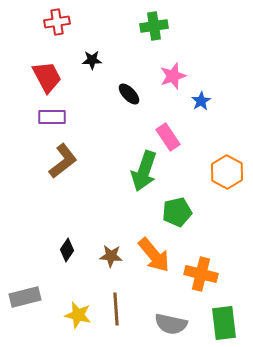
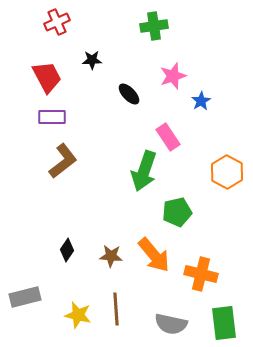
red cross: rotated 15 degrees counterclockwise
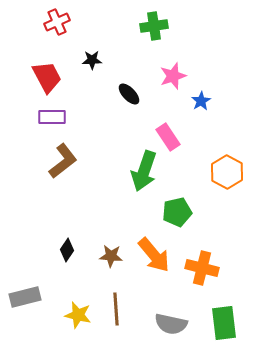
orange cross: moved 1 px right, 6 px up
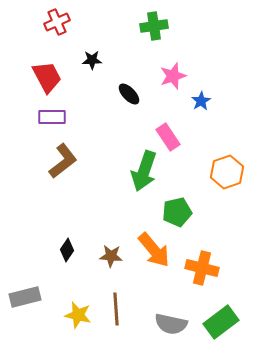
orange hexagon: rotated 12 degrees clockwise
orange arrow: moved 5 px up
green rectangle: moved 3 px left, 1 px up; rotated 60 degrees clockwise
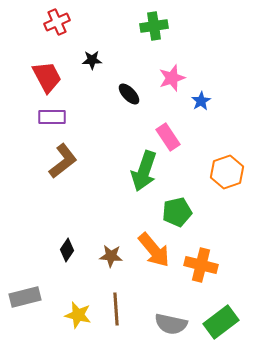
pink star: moved 1 px left, 2 px down
orange cross: moved 1 px left, 3 px up
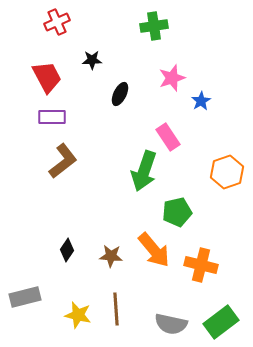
black ellipse: moved 9 px left; rotated 70 degrees clockwise
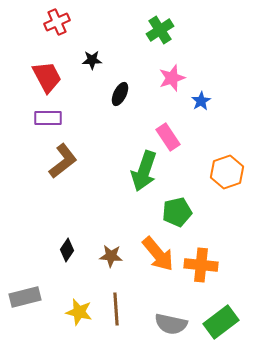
green cross: moved 6 px right, 4 px down; rotated 24 degrees counterclockwise
purple rectangle: moved 4 px left, 1 px down
orange arrow: moved 4 px right, 4 px down
orange cross: rotated 8 degrees counterclockwise
yellow star: moved 1 px right, 3 px up
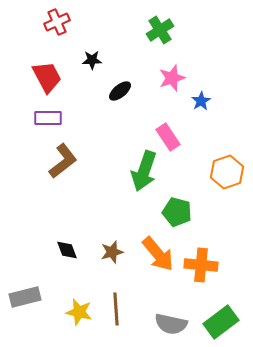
black ellipse: moved 3 px up; rotated 25 degrees clockwise
green pentagon: rotated 28 degrees clockwise
black diamond: rotated 55 degrees counterclockwise
brown star: moved 1 px right, 4 px up; rotated 20 degrees counterclockwise
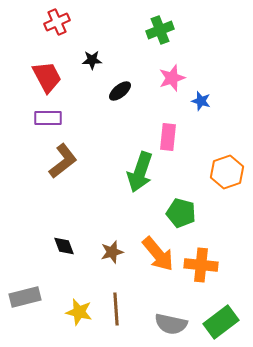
green cross: rotated 12 degrees clockwise
blue star: rotated 24 degrees counterclockwise
pink rectangle: rotated 40 degrees clockwise
green arrow: moved 4 px left, 1 px down
green pentagon: moved 4 px right, 1 px down
black diamond: moved 3 px left, 4 px up
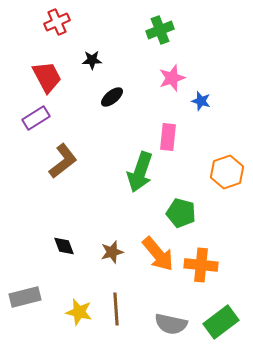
black ellipse: moved 8 px left, 6 px down
purple rectangle: moved 12 px left; rotated 32 degrees counterclockwise
